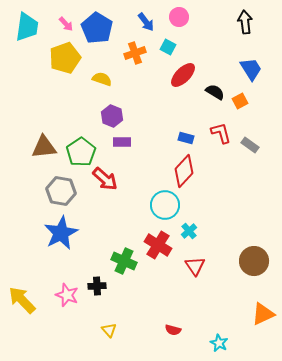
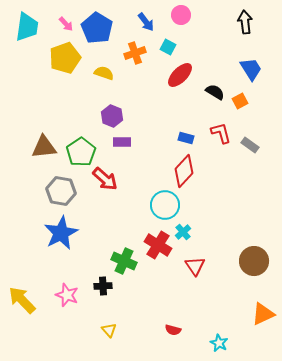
pink circle: moved 2 px right, 2 px up
red ellipse: moved 3 px left
yellow semicircle: moved 2 px right, 6 px up
cyan cross: moved 6 px left, 1 px down
black cross: moved 6 px right
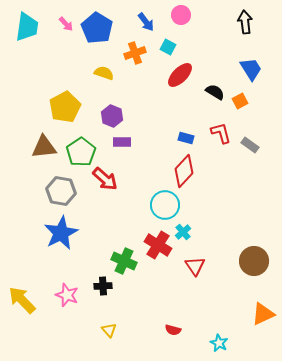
yellow pentagon: moved 49 px down; rotated 8 degrees counterclockwise
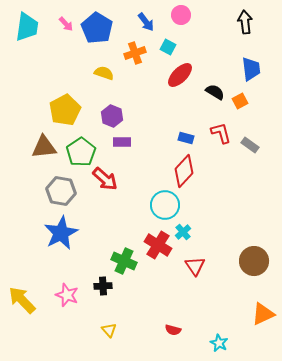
blue trapezoid: rotated 25 degrees clockwise
yellow pentagon: moved 3 px down
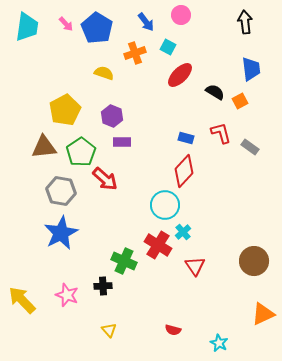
gray rectangle: moved 2 px down
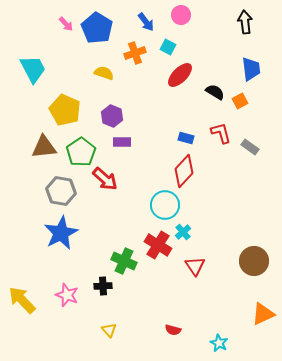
cyan trapezoid: moved 6 px right, 42 px down; rotated 36 degrees counterclockwise
yellow pentagon: rotated 20 degrees counterclockwise
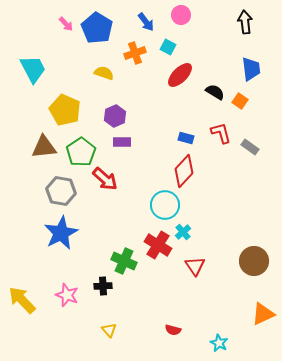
orange square: rotated 28 degrees counterclockwise
purple hexagon: moved 3 px right; rotated 15 degrees clockwise
